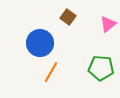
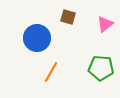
brown square: rotated 21 degrees counterclockwise
pink triangle: moved 3 px left
blue circle: moved 3 px left, 5 px up
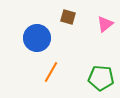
green pentagon: moved 10 px down
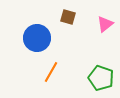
green pentagon: rotated 15 degrees clockwise
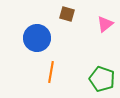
brown square: moved 1 px left, 3 px up
orange line: rotated 20 degrees counterclockwise
green pentagon: moved 1 px right, 1 px down
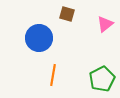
blue circle: moved 2 px right
orange line: moved 2 px right, 3 px down
green pentagon: rotated 25 degrees clockwise
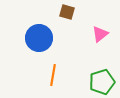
brown square: moved 2 px up
pink triangle: moved 5 px left, 10 px down
green pentagon: moved 3 px down; rotated 10 degrees clockwise
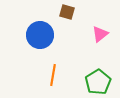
blue circle: moved 1 px right, 3 px up
green pentagon: moved 4 px left; rotated 15 degrees counterclockwise
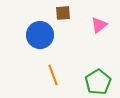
brown square: moved 4 px left, 1 px down; rotated 21 degrees counterclockwise
pink triangle: moved 1 px left, 9 px up
orange line: rotated 30 degrees counterclockwise
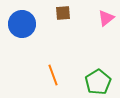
pink triangle: moved 7 px right, 7 px up
blue circle: moved 18 px left, 11 px up
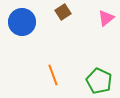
brown square: moved 1 px up; rotated 28 degrees counterclockwise
blue circle: moved 2 px up
green pentagon: moved 1 px right, 1 px up; rotated 15 degrees counterclockwise
